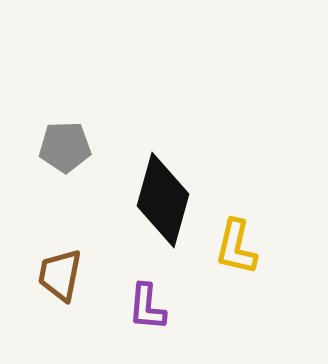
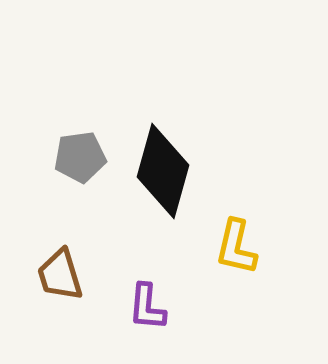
gray pentagon: moved 15 px right, 10 px down; rotated 6 degrees counterclockwise
black diamond: moved 29 px up
brown trapezoid: rotated 28 degrees counterclockwise
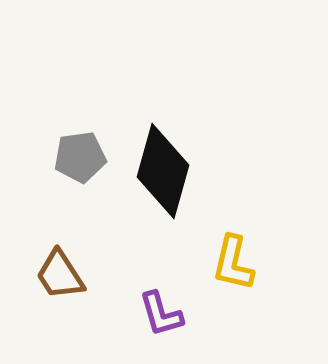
yellow L-shape: moved 3 px left, 16 px down
brown trapezoid: rotated 16 degrees counterclockwise
purple L-shape: moved 14 px right, 7 px down; rotated 21 degrees counterclockwise
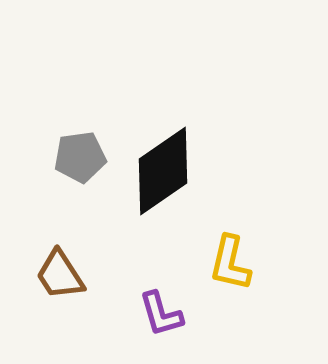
black diamond: rotated 40 degrees clockwise
yellow L-shape: moved 3 px left
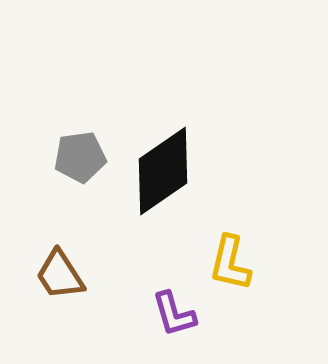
purple L-shape: moved 13 px right
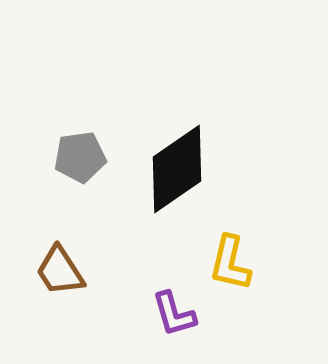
black diamond: moved 14 px right, 2 px up
brown trapezoid: moved 4 px up
